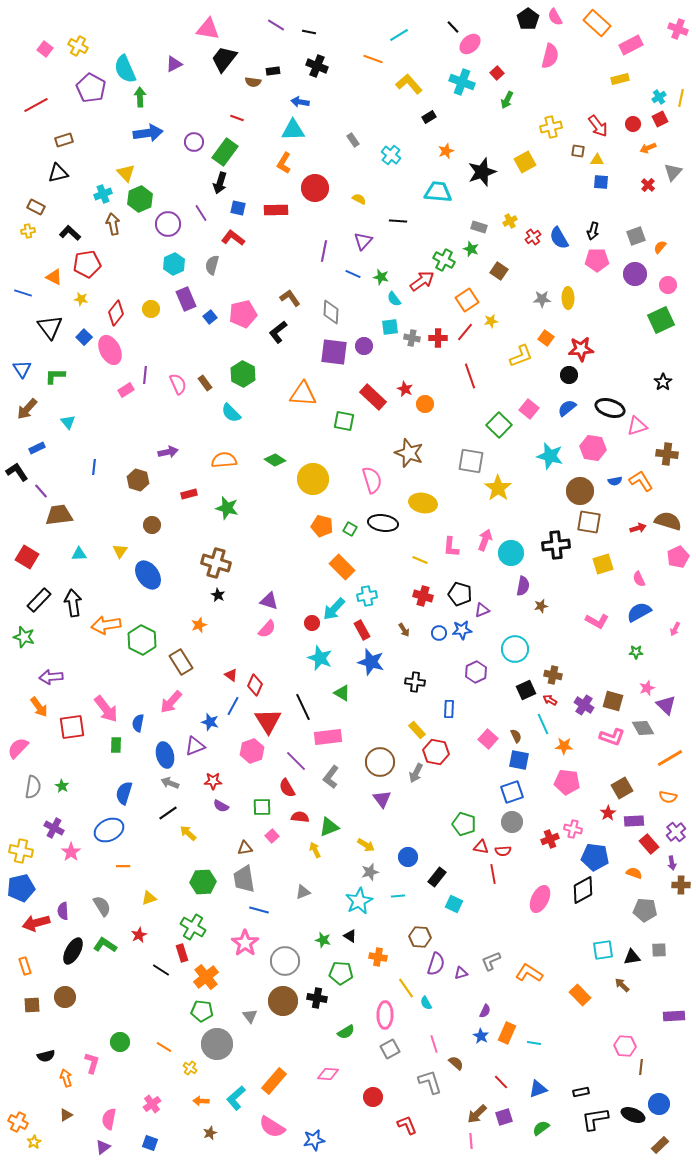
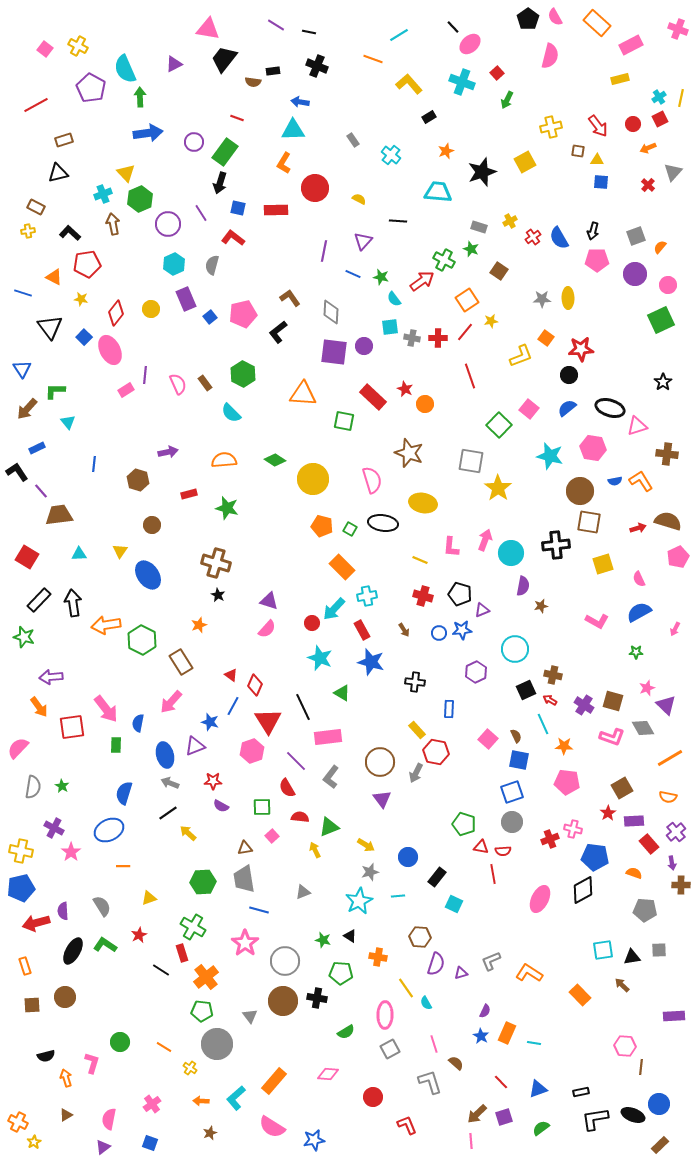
green L-shape at (55, 376): moved 15 px down
blue line at (94, 467): moved 3 px up
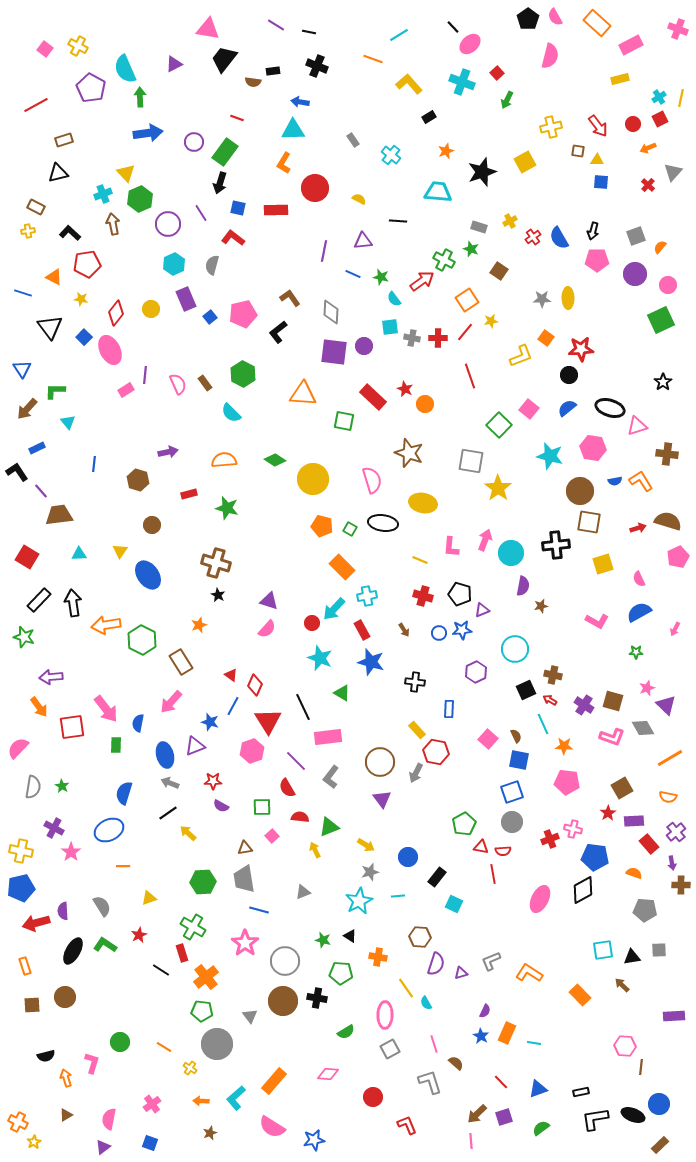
purple triangle at (363, 241): rotated 42 degrees clockwise
green pentagon at (464, 824): rotated 25 degrees clockwise
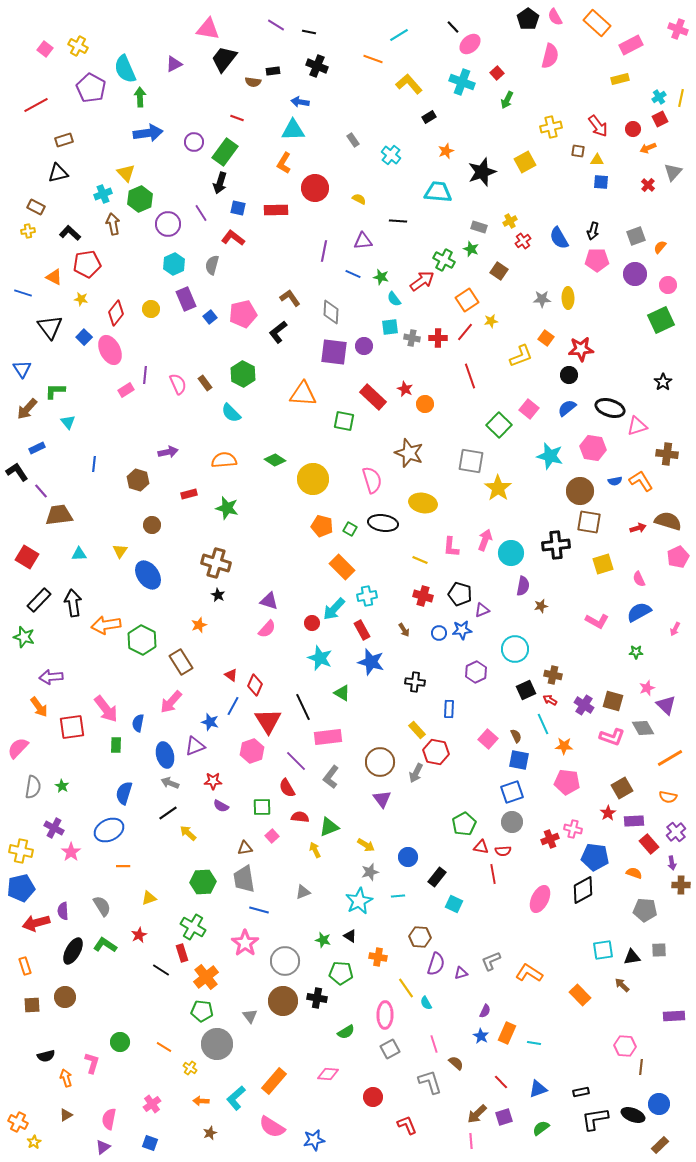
red circle at (633, 124): moved 5 px down
red cross at (533, 237): moved 10 px left, 4 px down
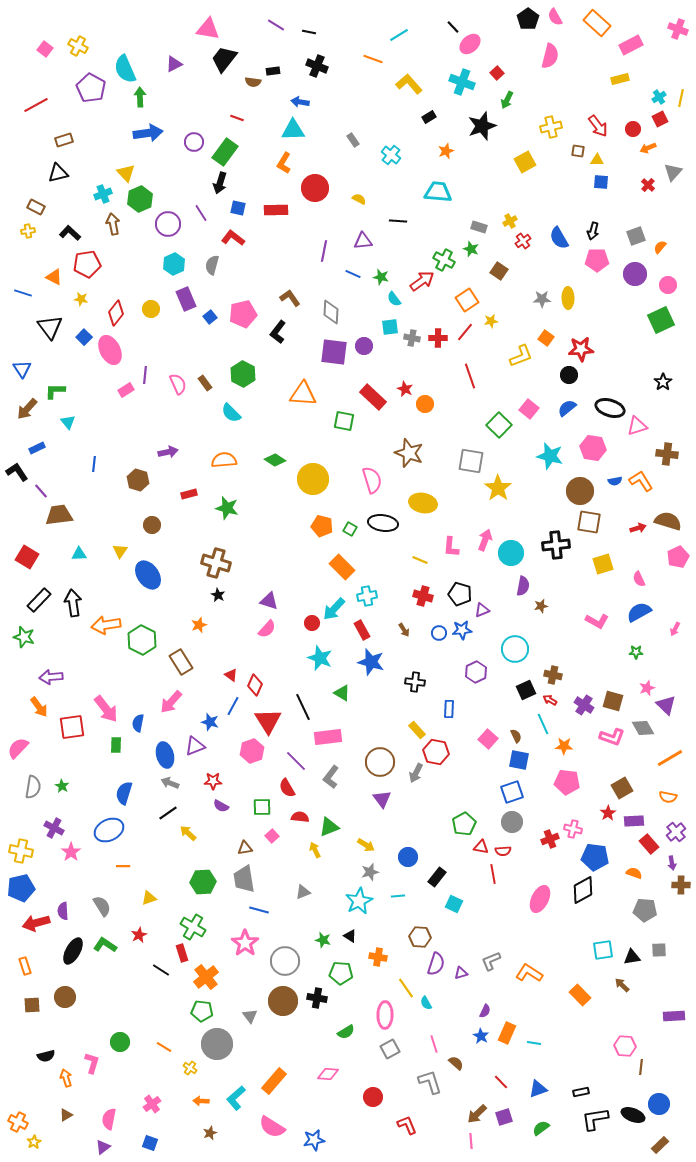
black star at (482, 172): moved 46 px up
black L-shape at (278, 332): rotated 15 degrees counterclockwise
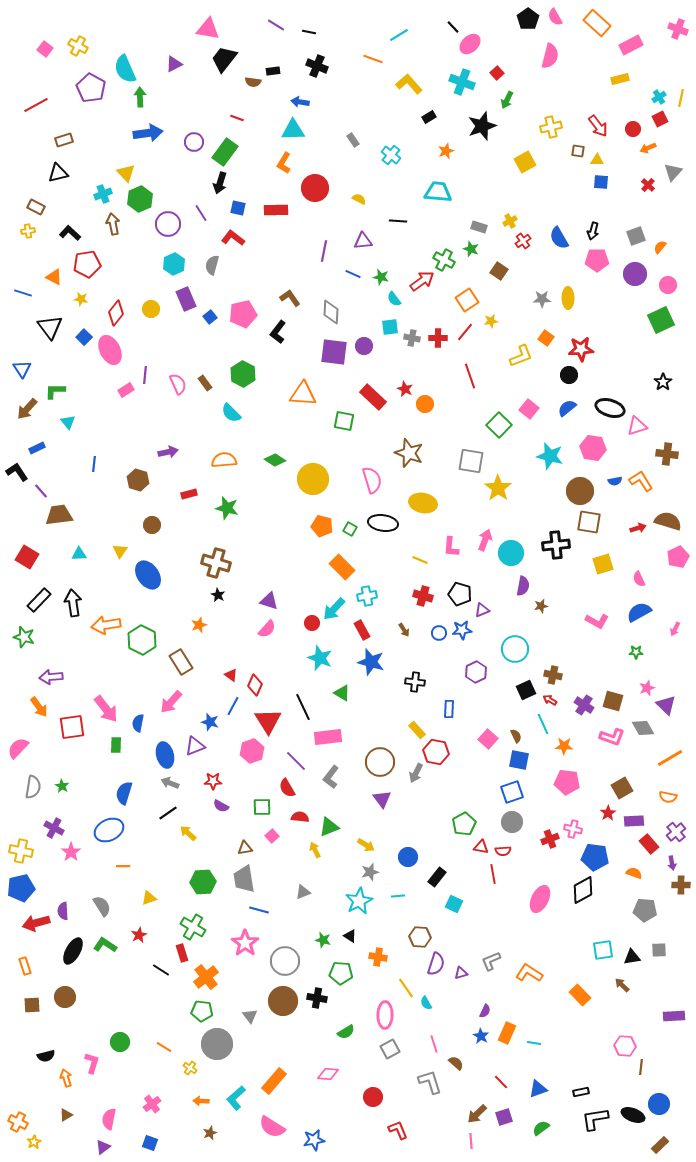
red L-shape at (407, 1125): moved 9 px left, 5 px down
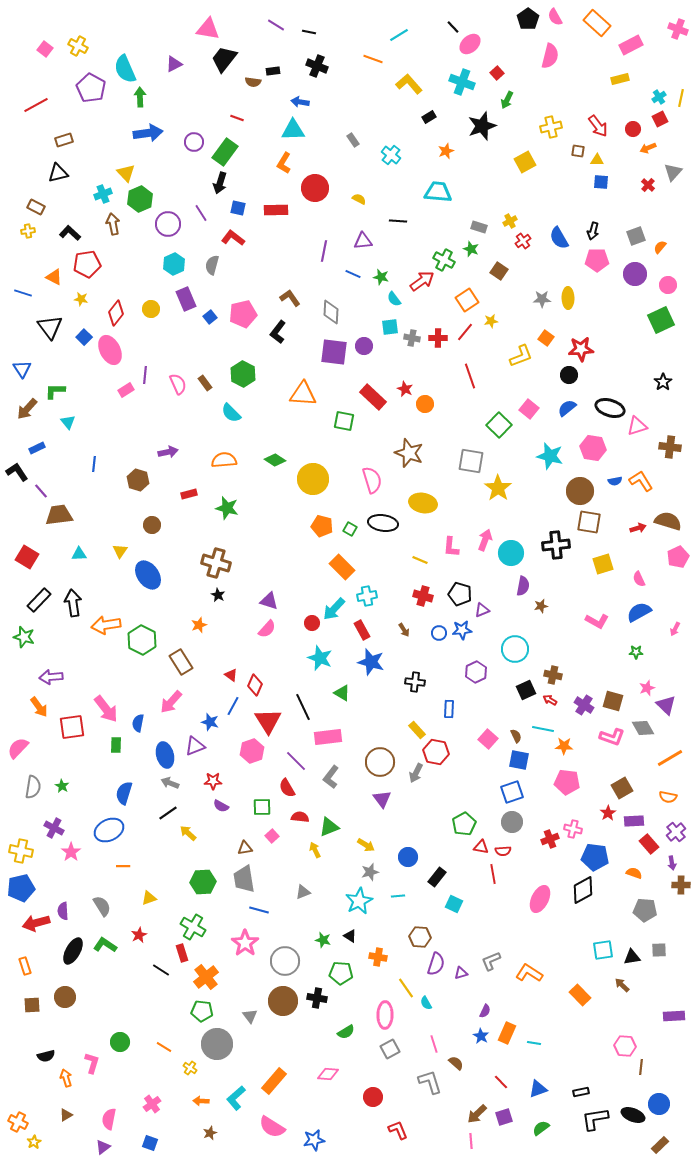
brown cross at (667, 454): moved 3 px right, 7 px up
cyan line at (543, 724): moved 5 px down; rotated 55 degrees counterclockwise
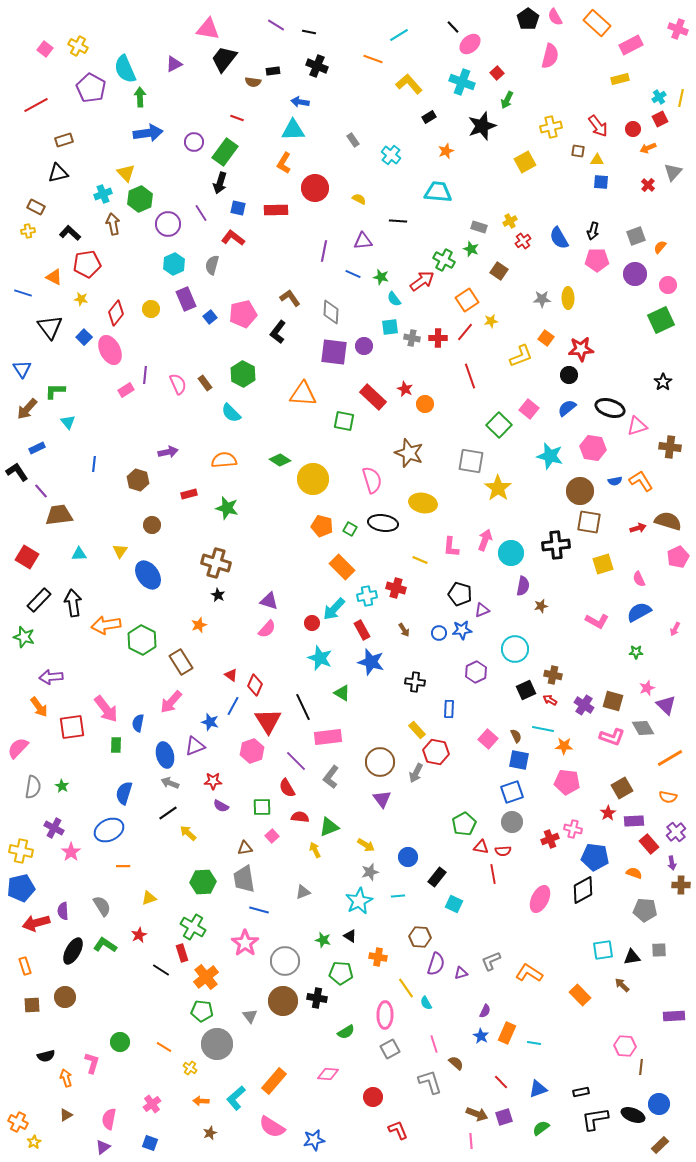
green diamond at (275, 460): moved 5 px right
red cross at (423, 596): moved 27 px left, 8 px up
brown arrow at (477, 1114): rotated 115 degrees counterclockwise
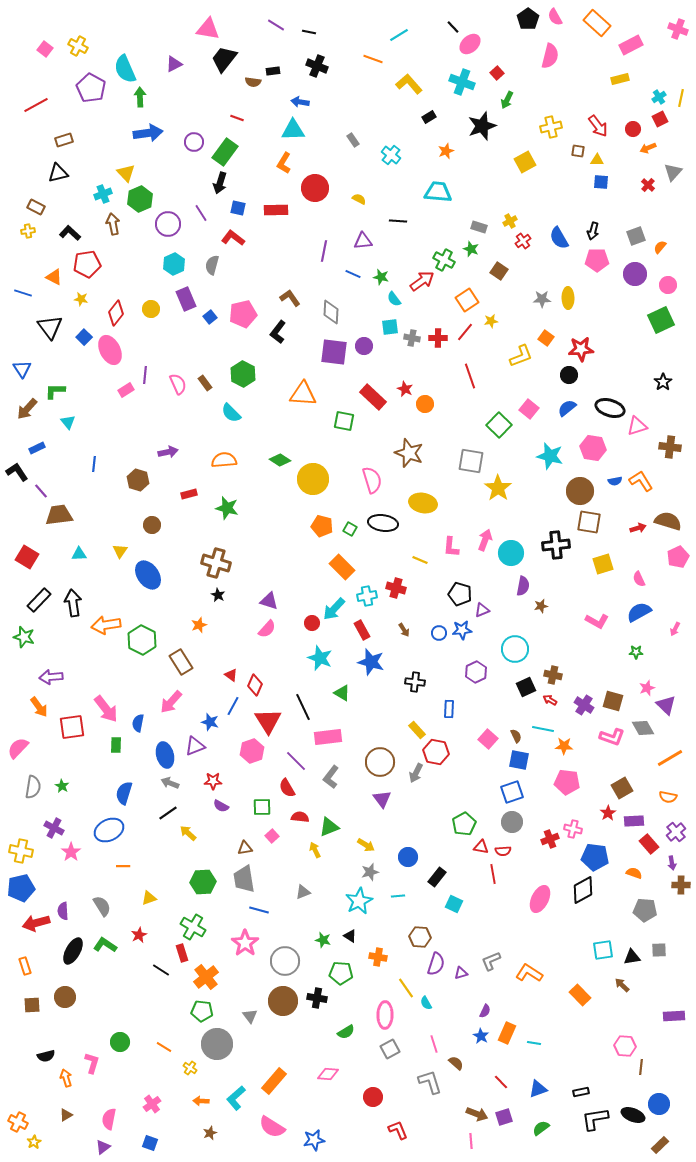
black square at (526, 690): moved 3 px up
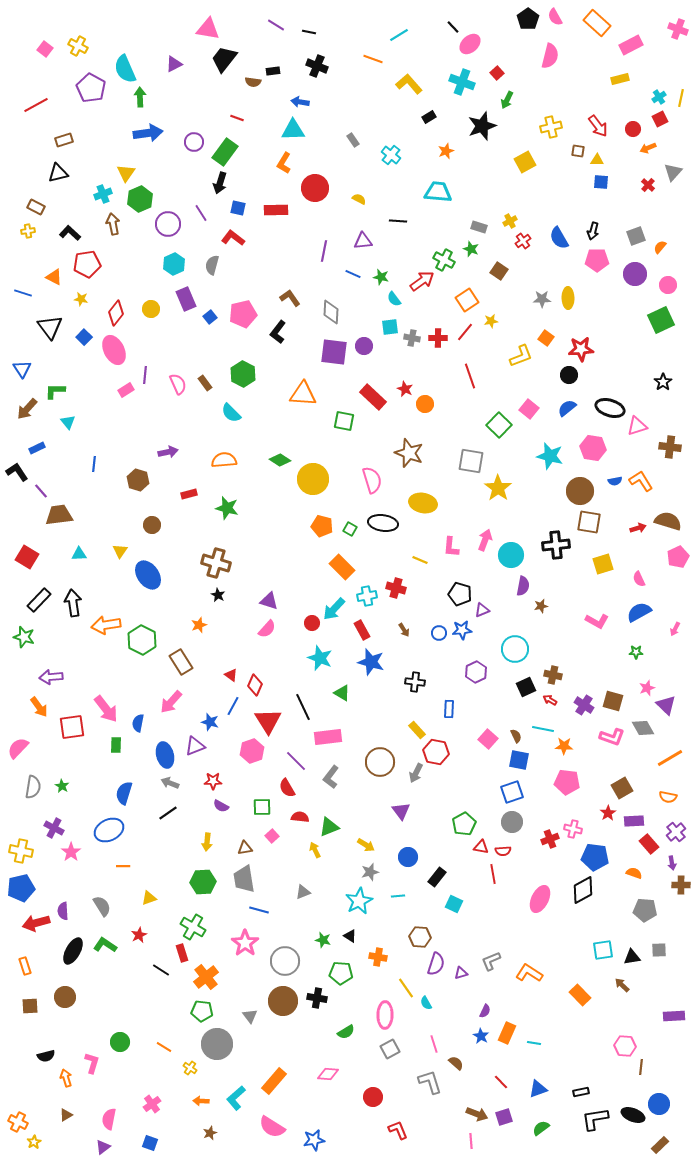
yellow triangle at (126, 173): rotated 18 degrees clockwise
pink ellipse at (110, 350): moved 4 px right
cyan circle at (511, 553): moved 2 px down
purple triangle at (382, 799): moved 19 px right, 12 px down
yellow arrow at (188, 833): moved 19 px right, 9 px down; rotated 126 degrees counterclockwise
brown square at (32, 1005): moved 2 px left, 1 px down
